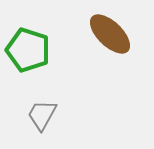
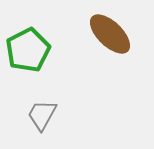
green pentagon: rotated 27 degrees clockwise
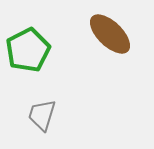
gray trapezoid: rotated 12 degrees counterclockwise
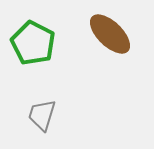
green pentagon: moved 5 px right, 7 px up; rotated 18 degrees counterclockwise
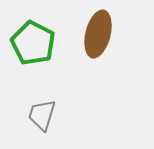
brown ellipse: moved 12 px left; rotated 60 degrees clockwise
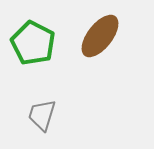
brown ellipse: moved 2 px right, 2 px down; rotated 24 degrees clockwise
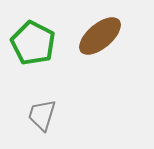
brown ellipse: rotated 12 degrees clockwise
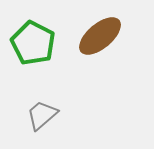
gray trapezoid: rotated 32 degrees clockwise
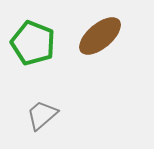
green pentagon: rotated 6 degrees counterclockwise
